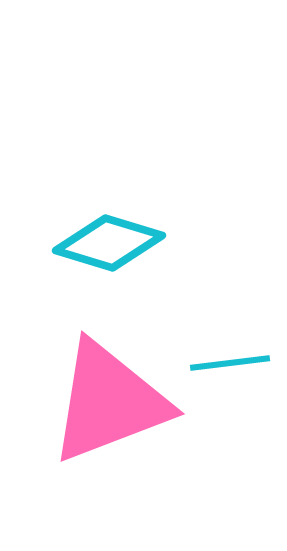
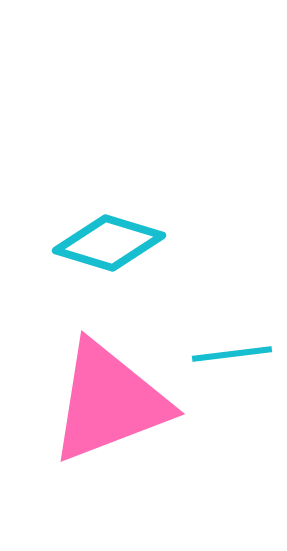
cyan line: moved 2 px right, 9 px up
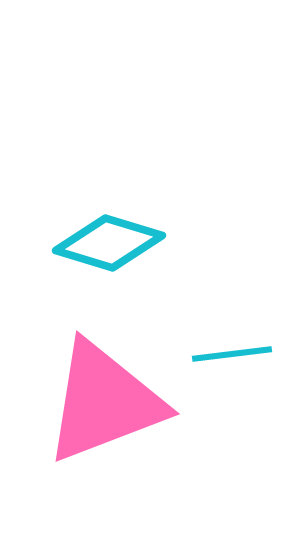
pink triangle: moved 5 px left
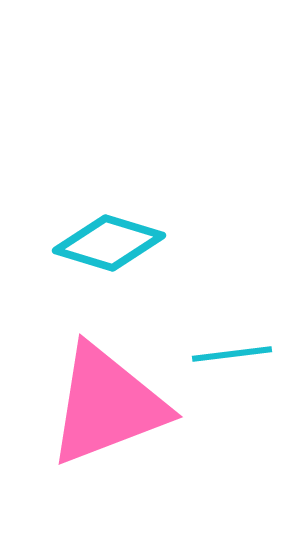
pink triangle: moved 3 px right, 3 px down
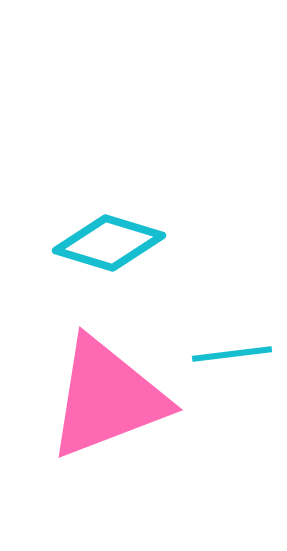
pink triangle: moved 7 px up
